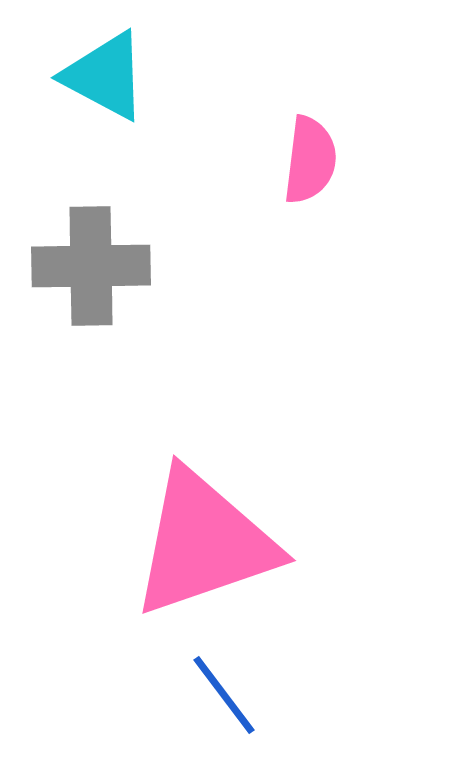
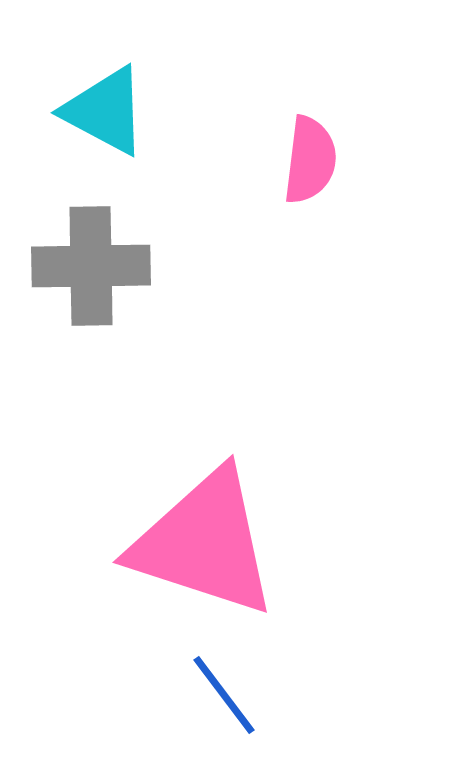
cyan triangle: moved 35 px down
pink triangle: rotated 37 degrees clockwise
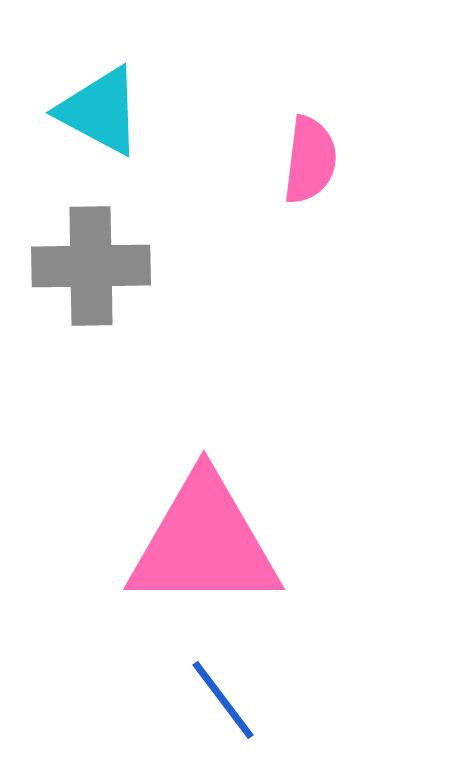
cyan triangle: moved 5 px left
pink triangle: rotated 18 degrees counterclockwise
blue line: moved 1 px left, 5 px down
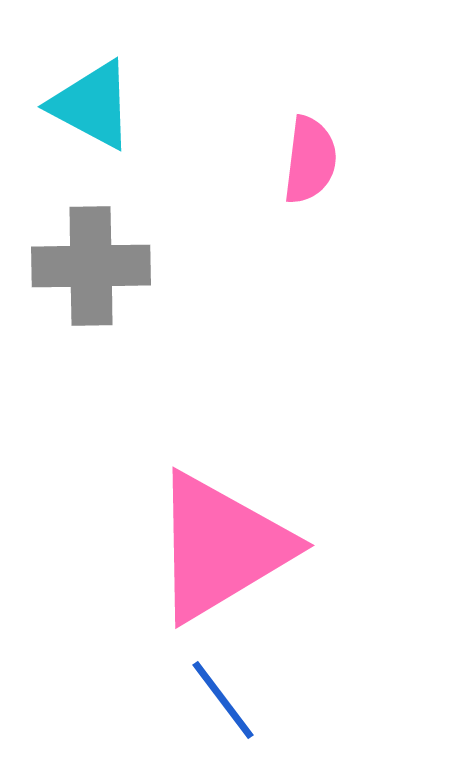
cyan triangle: moved 8 px left, 6 px up
pink triangle: moved 17 px right, 4 px down; rotated 31 degrees counterclockwise
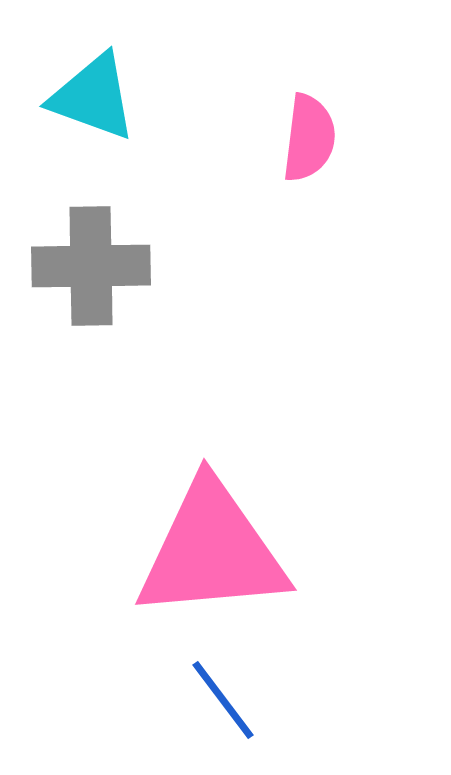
cyan triangle: moved 1 px right, 8 px up; rotated 8 degrees counterclockwise
pink semicircle: moved 1 px left, 22 px up
pink triangle: moved 9 px left, 4 px down; rotated 26 degrees clockwise
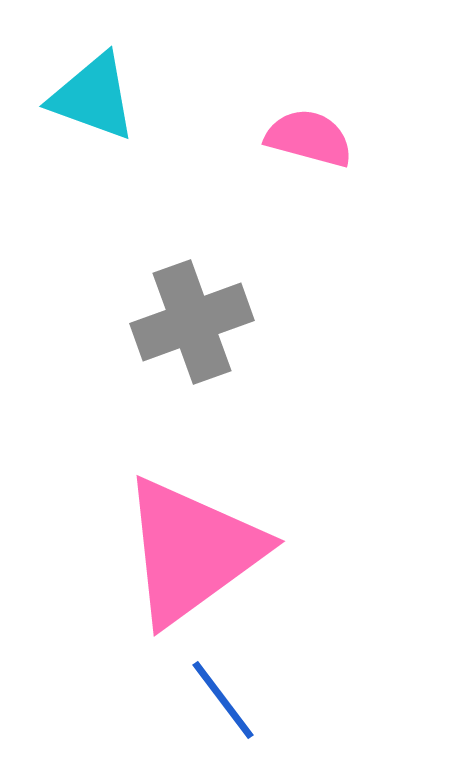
pink semicircle: rotated 82 degrees counterclockwise
gray cross: moved 101 px right, 56 px down; rotated 19 degrees counterclockwise
pink triangle: moved 20 px left; rotated 31 degrees counterclockwise
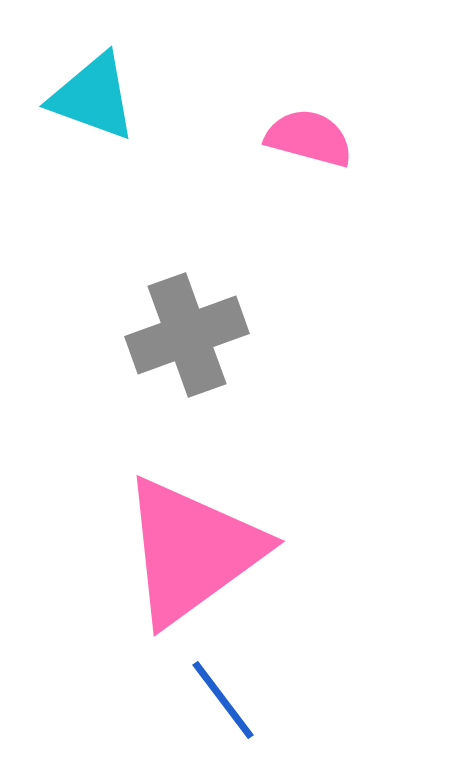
gray cross: moved 5 px left, 13 px down
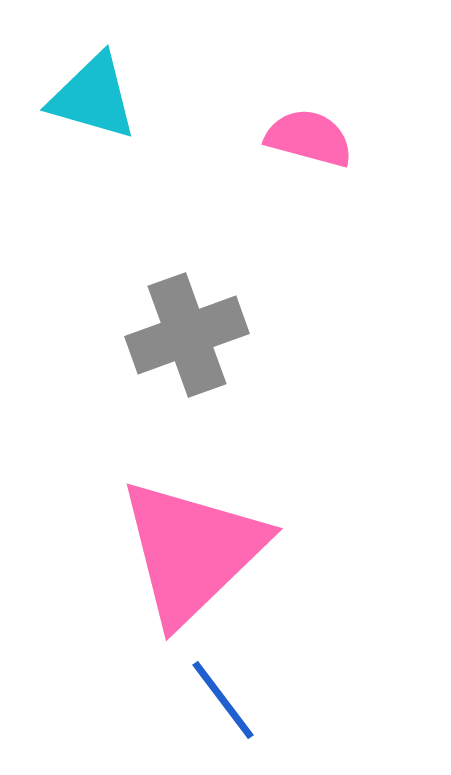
cyan triangle: rotated 4 degrees counterclockwise
pink triangle: rotated 8 degrees counterclockwise
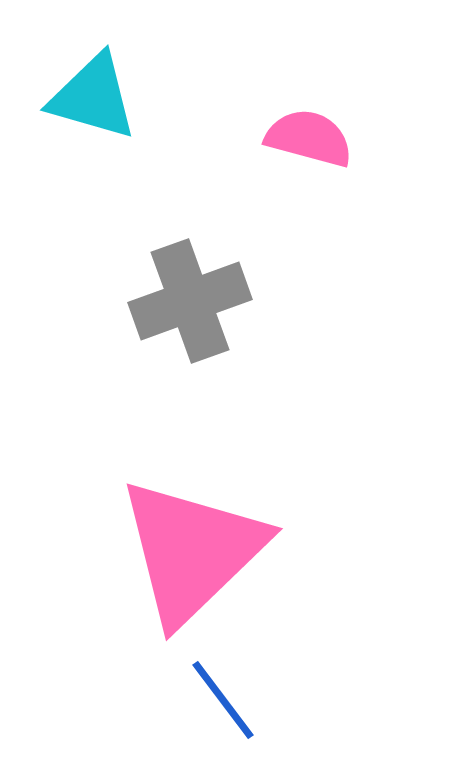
gray cross: moved 3 px right, 34 px up
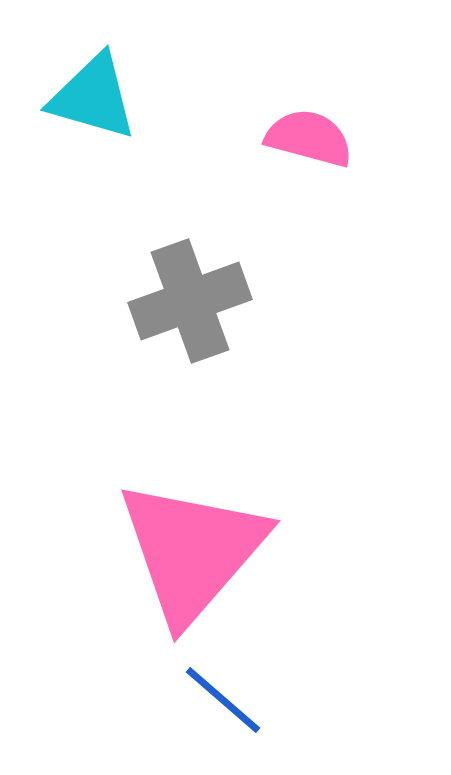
pink triangle: rotated 5 degrees counterclockwise
blue line: rotated 12 degrees counterclockwise
